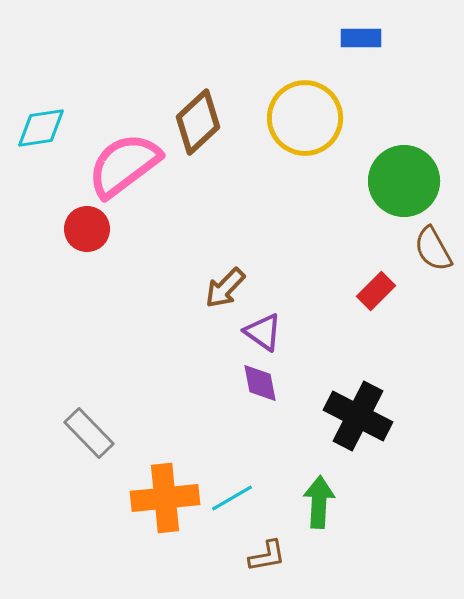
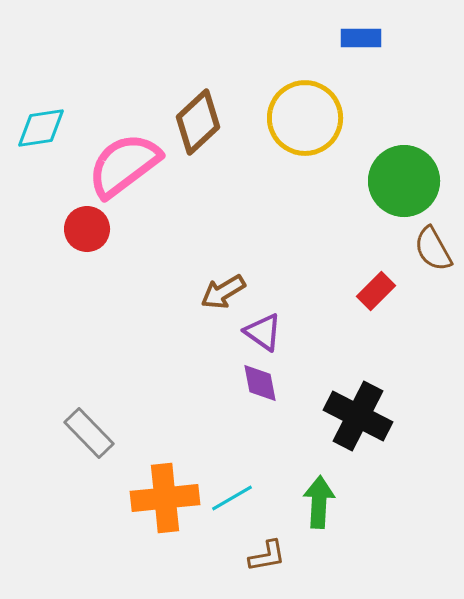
brown arrow: moved 2 px left, 4 px down; rotated 15 degrees clockwise
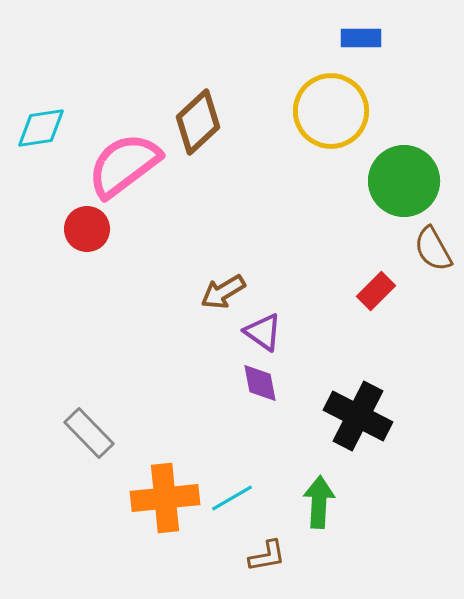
yellow circle: moved 26 px right, 7 px up
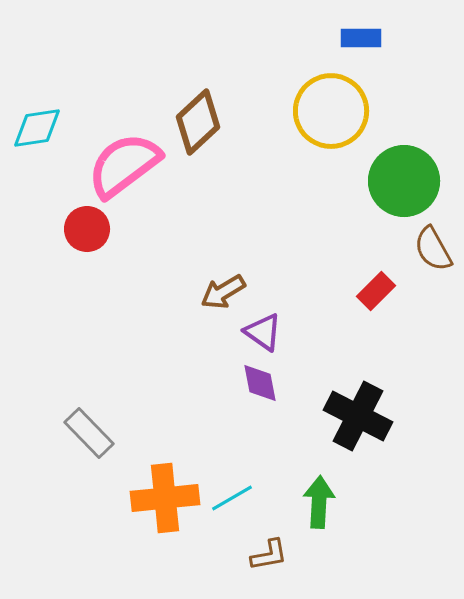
cyan diamond: moved 4 px left
brown L-shape: moved 2 px right, 1 px up
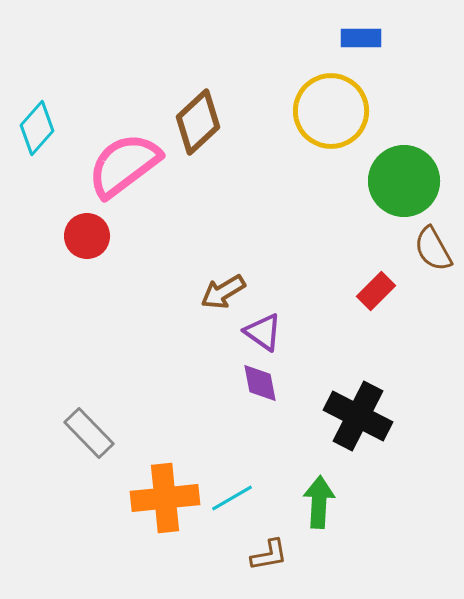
cyan diamond: rotated 40 degrees counterclockwise
red circle: moved 7 px down
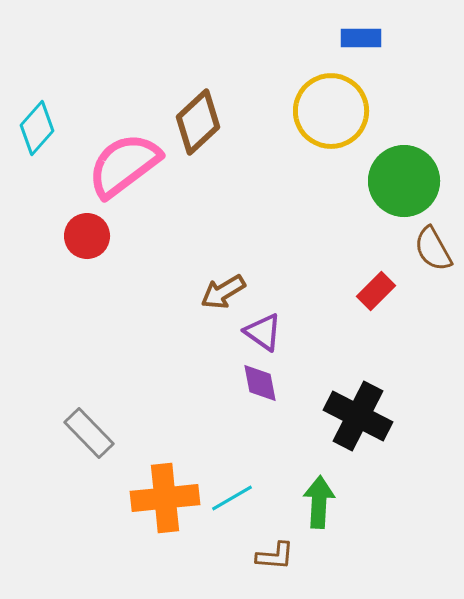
brown L-shape: moved 6 px right, 1 px down; rotated 15 degrees clockwise
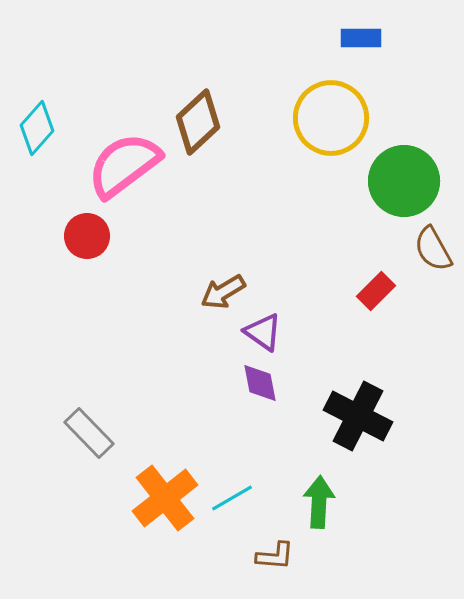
yellow circle: moved 7 px down
orange cross: rotated 32 degrees counterclockwise
